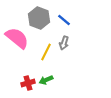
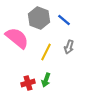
gray arrow: moved 5 px right, 4 px down
green arrow: rotated 48 degrees counterclockwise
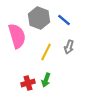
pink semicircle: moved 2 px up; rotated 35 degrees clockwise
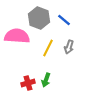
pink semicircle: rotated 70 degrees counterclockwise
yellow line: moved 2 px right, 4 px up
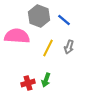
gray hexagon: moved 2 px up
